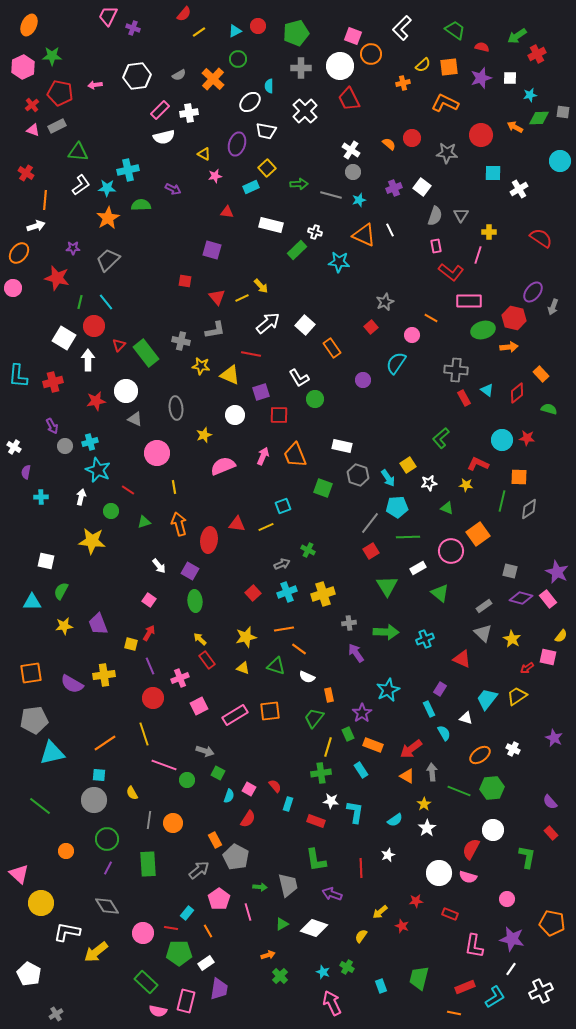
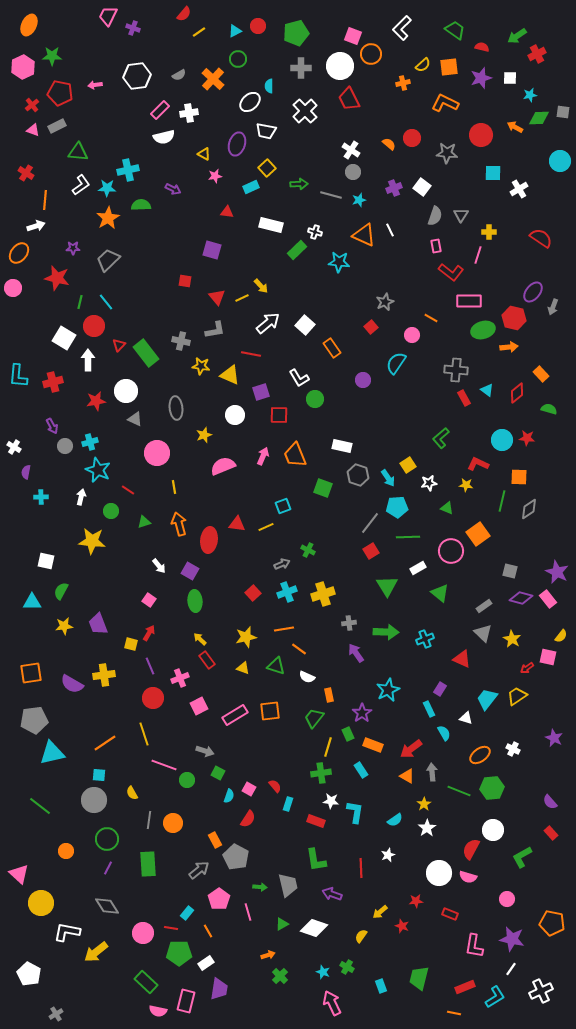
green L-shape at (527, 857): moved 5 px left; rotated 130 degrees counterclockwise
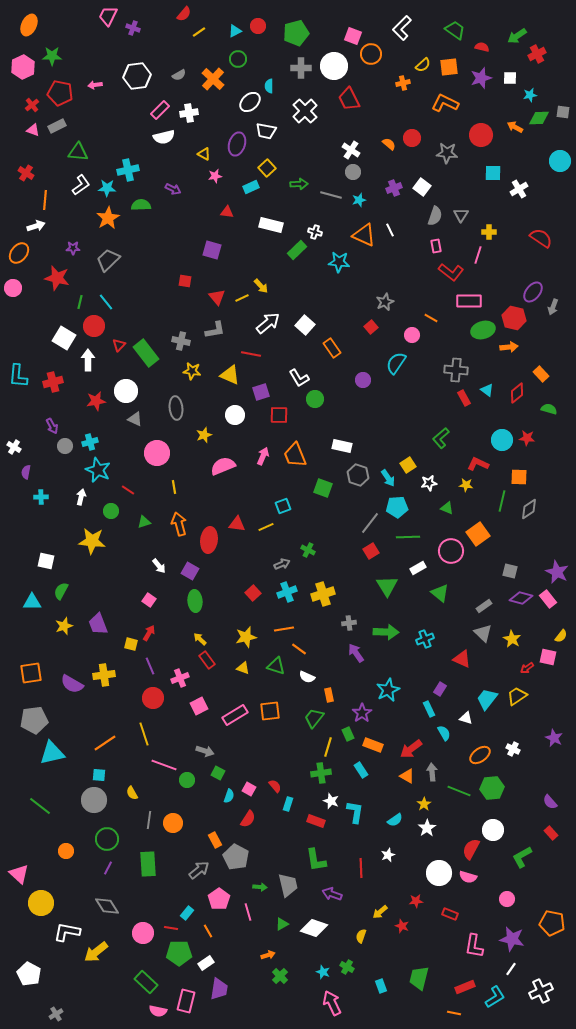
white circle at (340, 66): moved 6 px left
yellow star at (201, 366): moved 9 px left, 5 px down
yellow star at (64, 626): rotated 12 degrees counterclockwise
white star at (331, 801): rotated 14 degrees clockwise
yellow semicircle at (361, 936): rotated 16 degrees counterclockwise
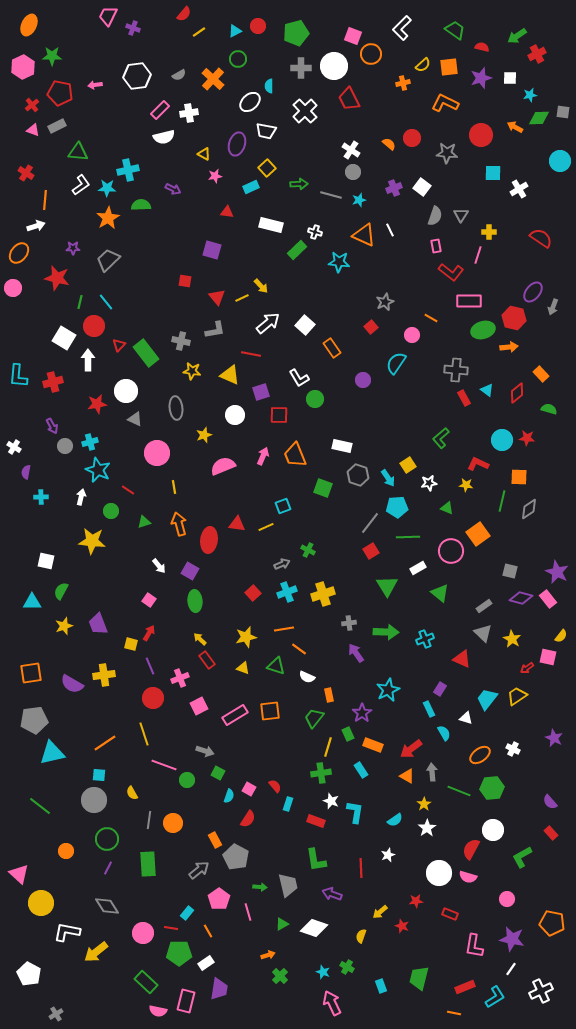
red star at (96, 401): moved 1 px right, 3 px down
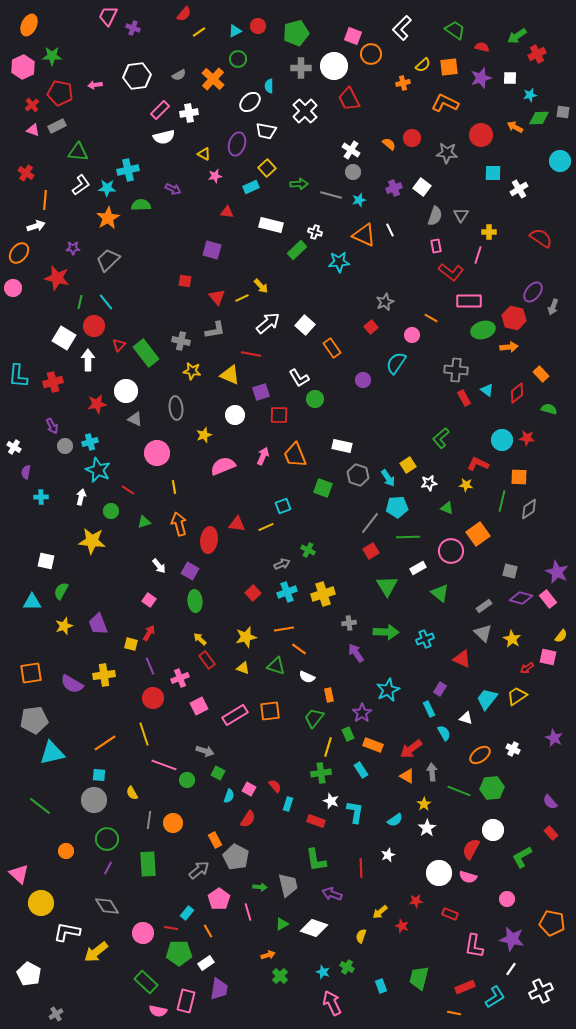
cyan star at (339, 262): rotated 10 degrees counterclockwise
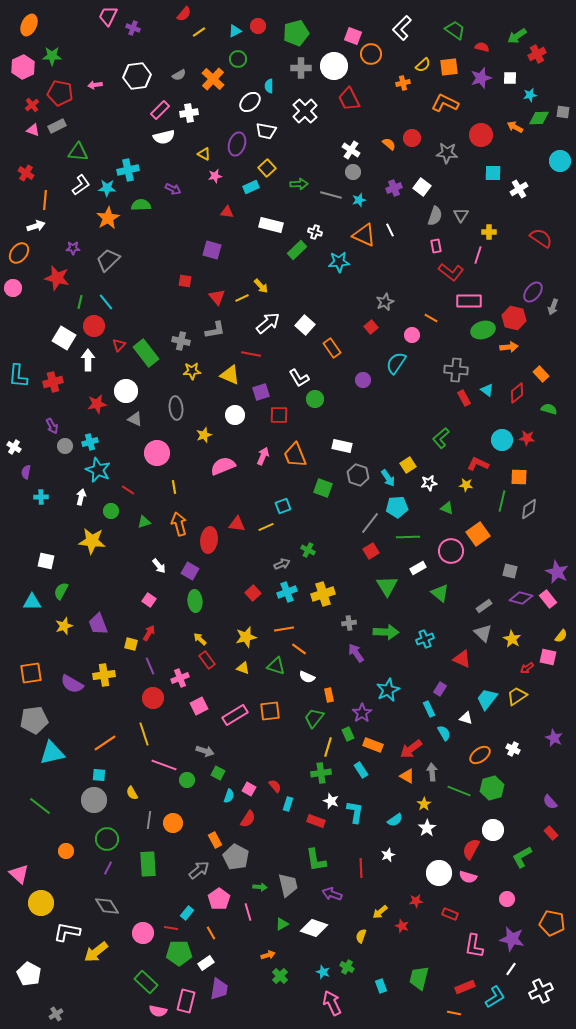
yellow star at (192, 371): rotated 12 degrees counterclockwise
green hexagon at (492, 788): rotated 10 degrees counterclockwise
orange line at (208, 931): moved 3 px right, 2 px down
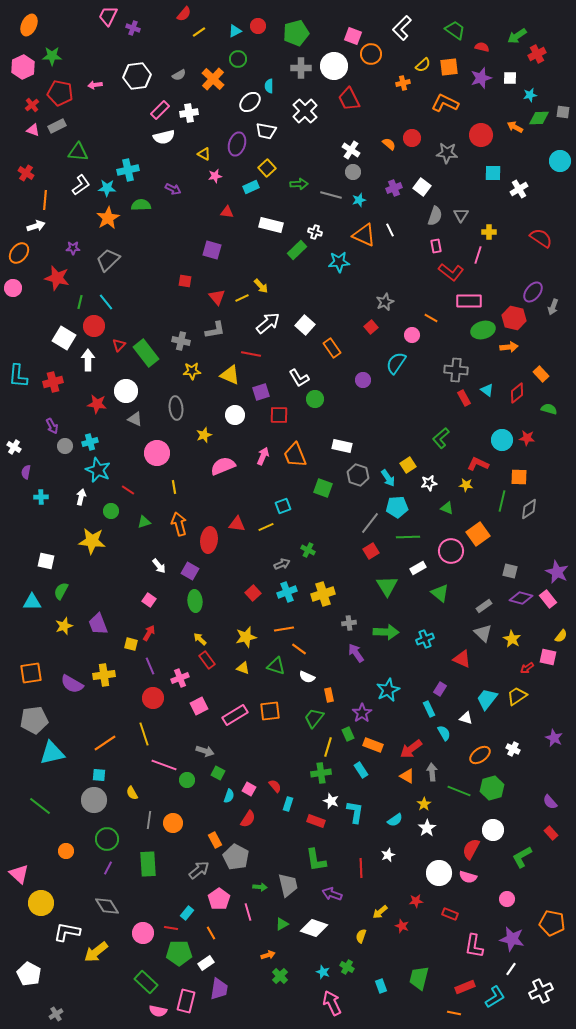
red star at (97, 404): rotated 18 degrees clockwise
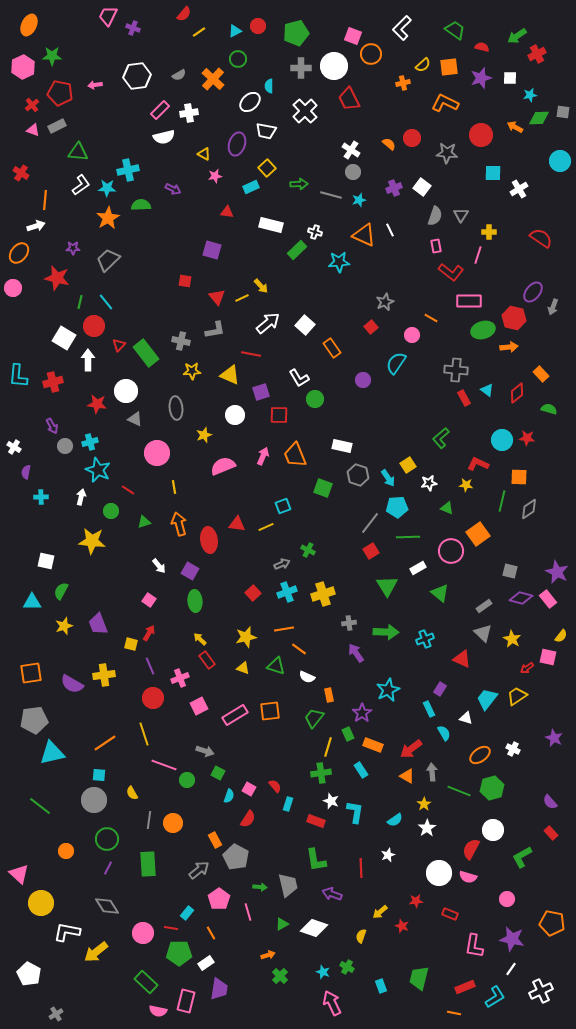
red cross at (26, 173): moved 5 px left
red ellipse at (209, 540): rotated 15 degrees counterclockwise
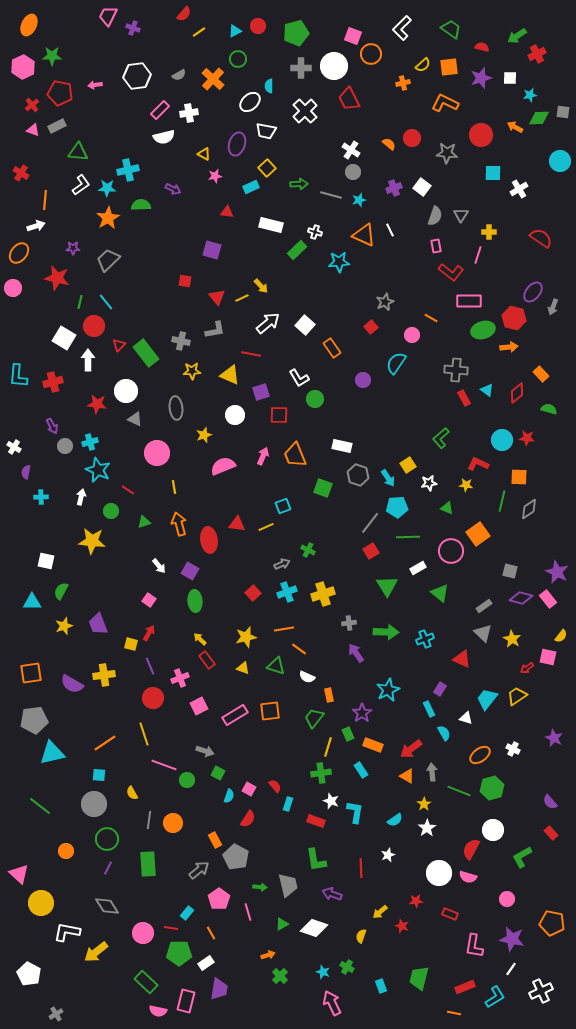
green trapezoid at (455, 30): moved 4 px left, 1 px up
gray circle at (94, 800): moved 4 px down
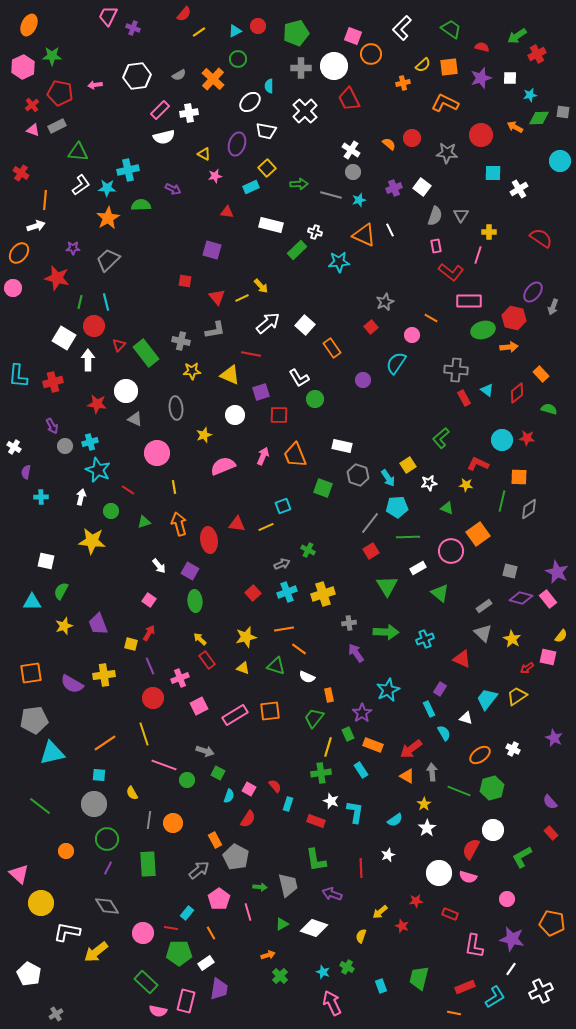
cyan line at (106, 302): rotated 24 degrees clockwise
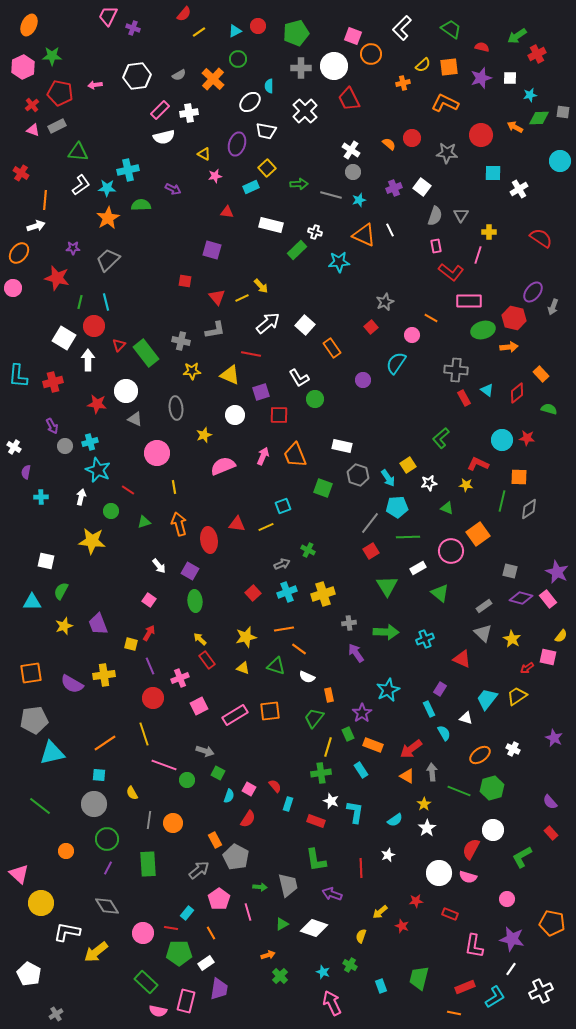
green cross at (347, 967): moved 3 px right, 2 px up
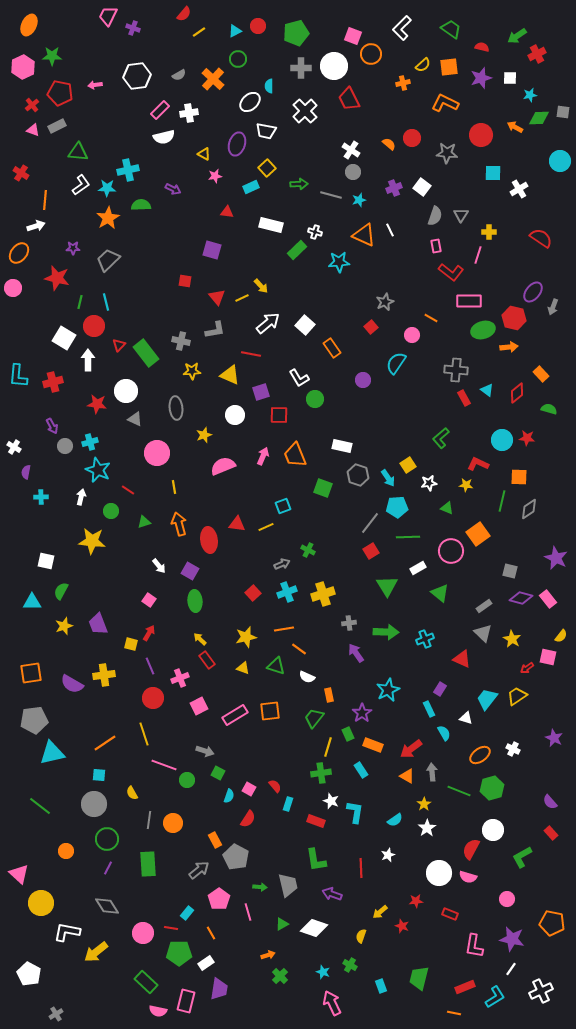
purple star at (557, 572): moved 1 px left, 14 px up
